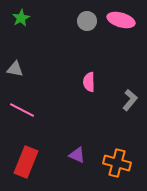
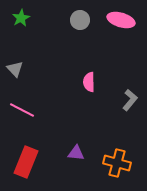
gray circle: moved 7 px left, 1 px up
gray triangle: rotated 36 degrees clockwise
purple triangle: moved 1 px left, 2 px up; rotated 18 degrees counterclockwise
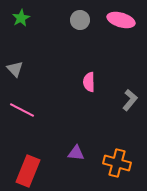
red rectangle: moved 2 px right, 9 px down
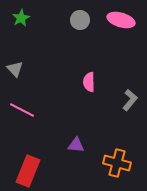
purple triangle: moved 8 px up
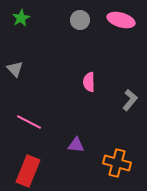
pink line: moved 7 px right, 12 px down
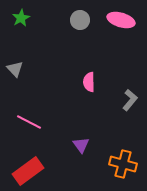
purple triangle: moved 5 px right; rotated 48 degrees clockwise
orange cross: moved 6 px right, 1 px down
red rectangle: rotated 32 degrees clockwise
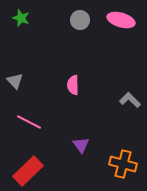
green star: rotated 24 degrees counterclockwise
gray triangle: moved 12 px down
pink semicircle: moved 16 px left, 3 px down
gray L-shape: rotated 85 degrees counterclockwise
red rectangle: rotated 8 degrees counterclockwise
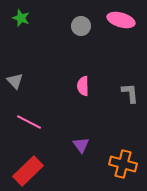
gray circle: moved 1 px right, 6 px down
pink semicircle: moved 10 px right, 1 px down
gray L-shape: moved 7 px up; rotated 40 degrees clockwise
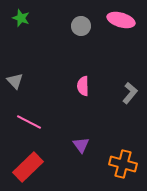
gray L-shape: rotated 45 degrees clockwise
red rectangle: moved 4 px up
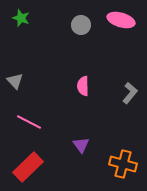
gray circle: moved 1 px up
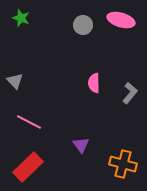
gray circle: moved 2 px right
pink semicircle: moved 11 px right, 3 px up
